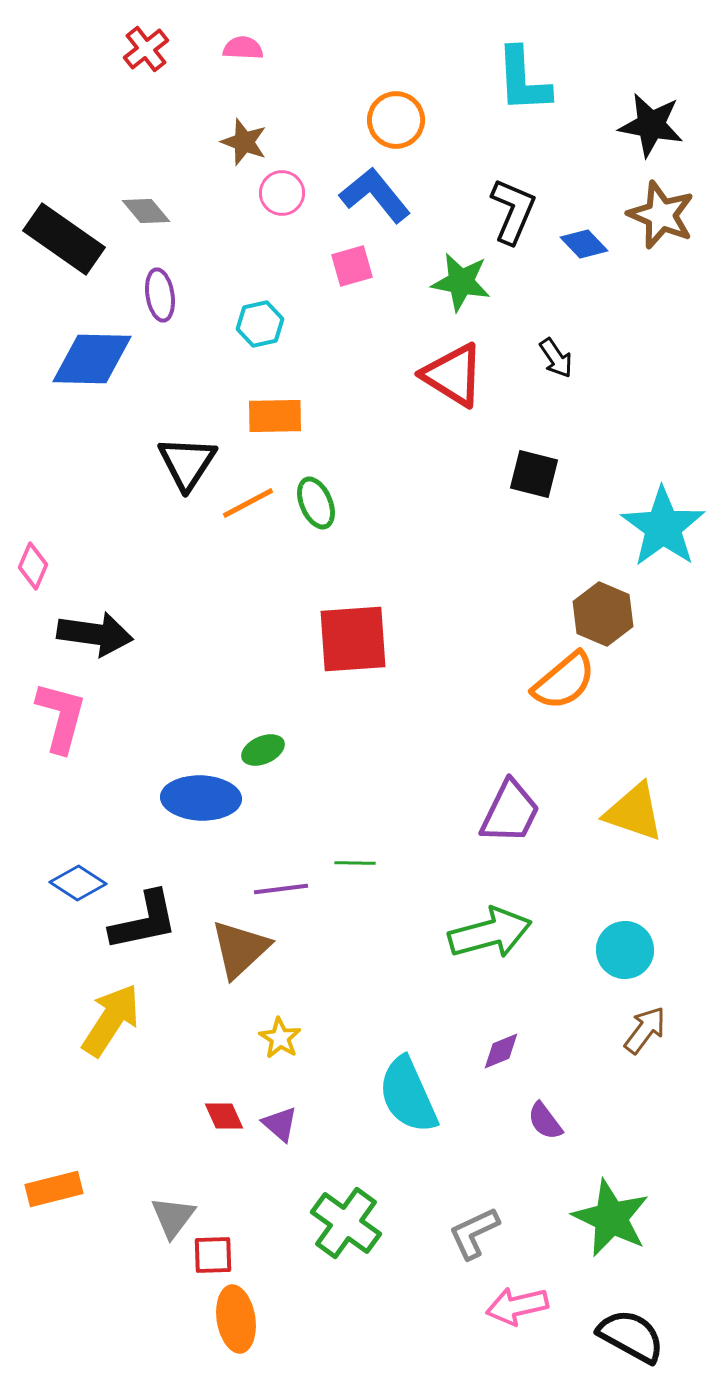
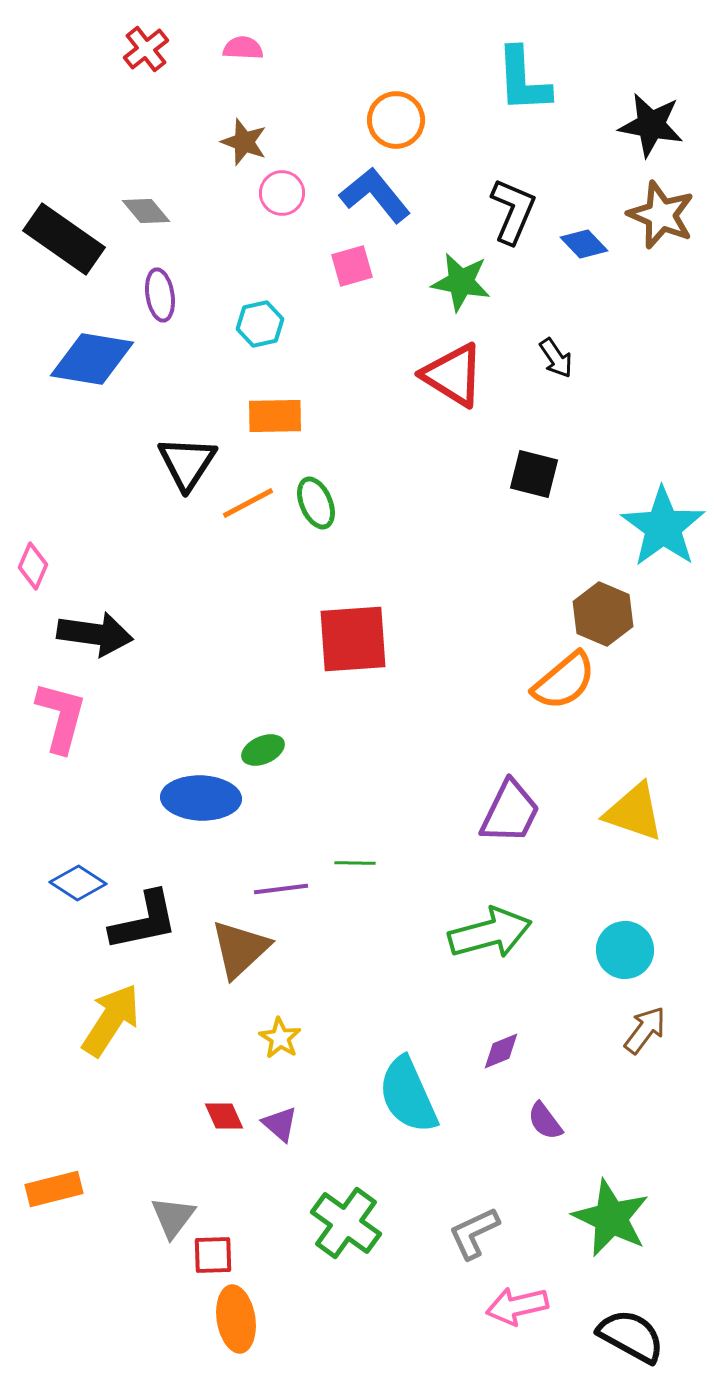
blue diamond at (92, 359): rotated 8 degrees clockwise
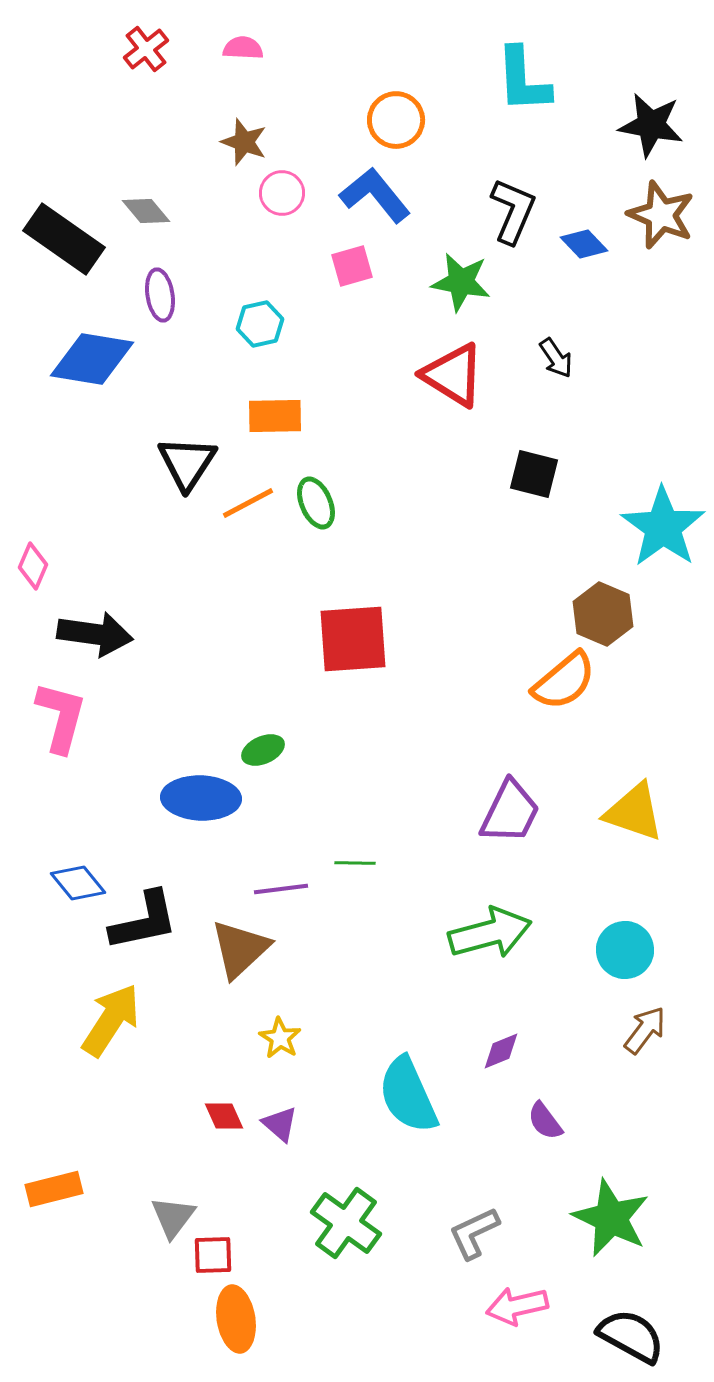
blue diamond at (78, 883): rotated 18 degrees clockwise
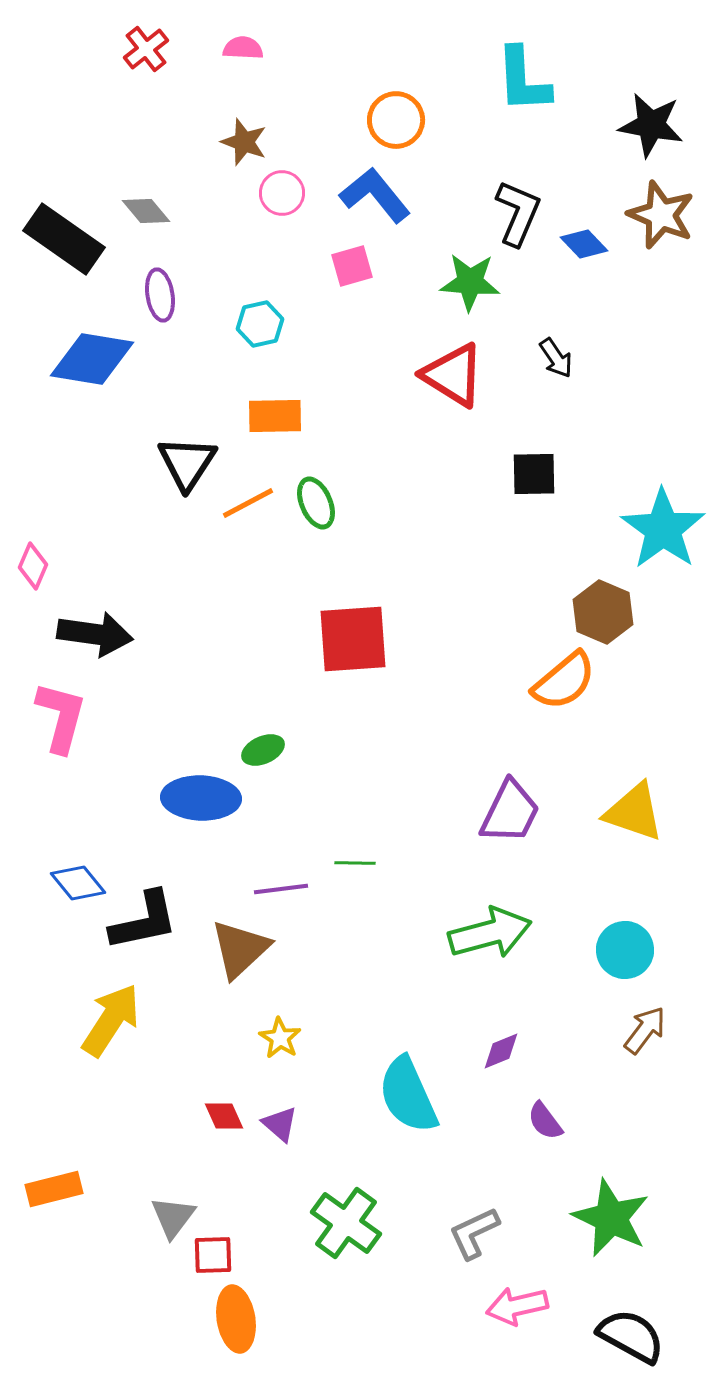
black L-shape at (513, 211): moved 5 px right, 2 px down
green star at (461, 282): moved 9 px right; rotated 6 degrees counterclockwise
black square at (534, 474): rotated 15 degrees counterclockwise
cyan star at (663, 527): moved 2 px down
brown hexagon at (603, 614): moved 2 px up
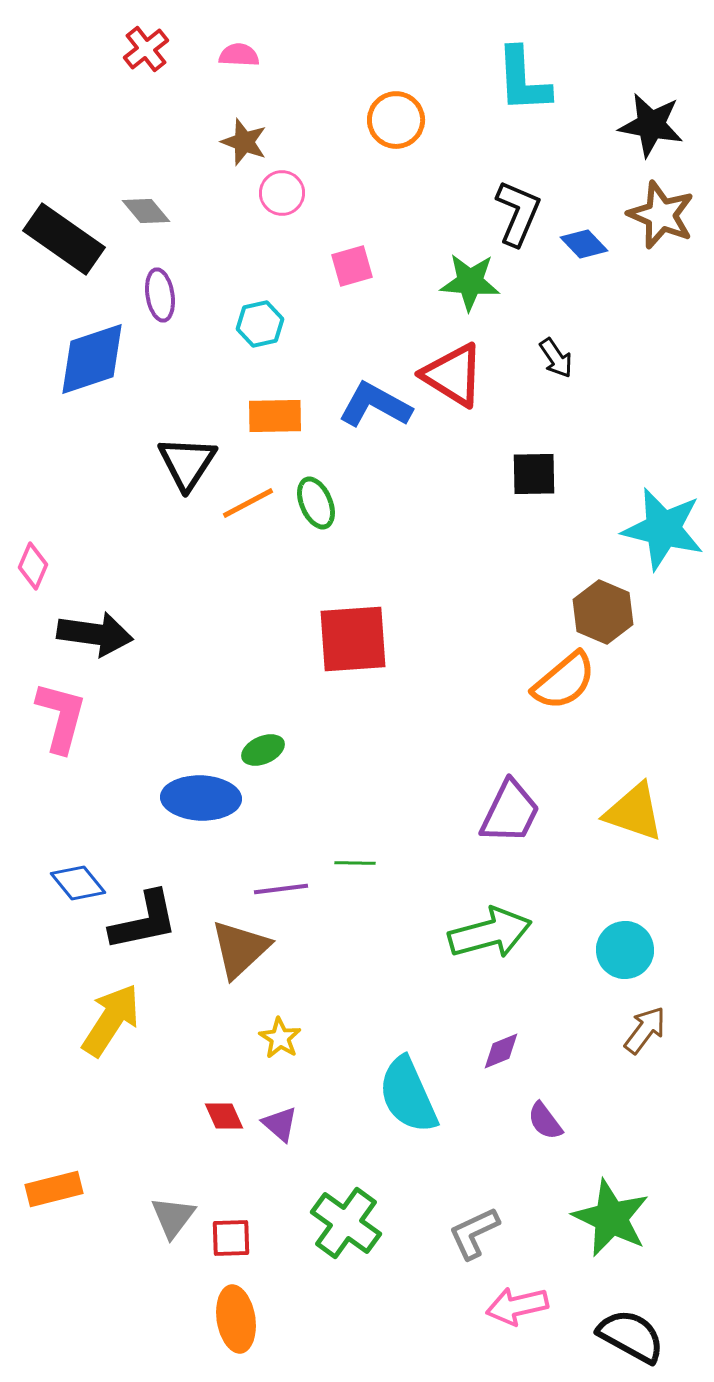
pink semicircle at (243, 48): moved 4 px left, 7 px down
blue L-shape at (375, 195): moved 210 px down; rotated 22 degrees counterclockwise
blue diamond at (92, 359): rotated 28 degrees counterclockwise
cyan star at (663, 529): rotated 22 degrees counterclockwise
red square at (213, 1255): moved 18 px right, 17 px up
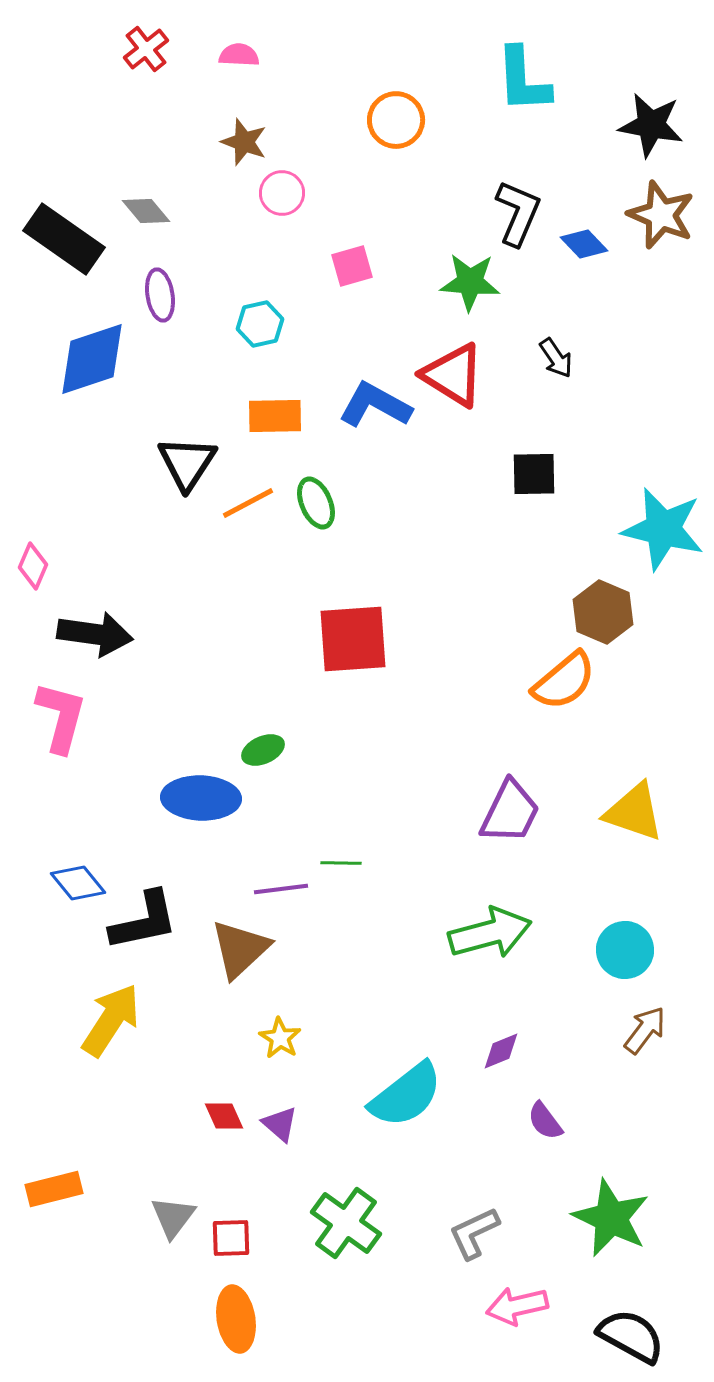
green line at (355, 863): moved 14 px left
cyan semicircle at (408, 1095): moved 2 px left; rotated 104 degrees counterclockwise
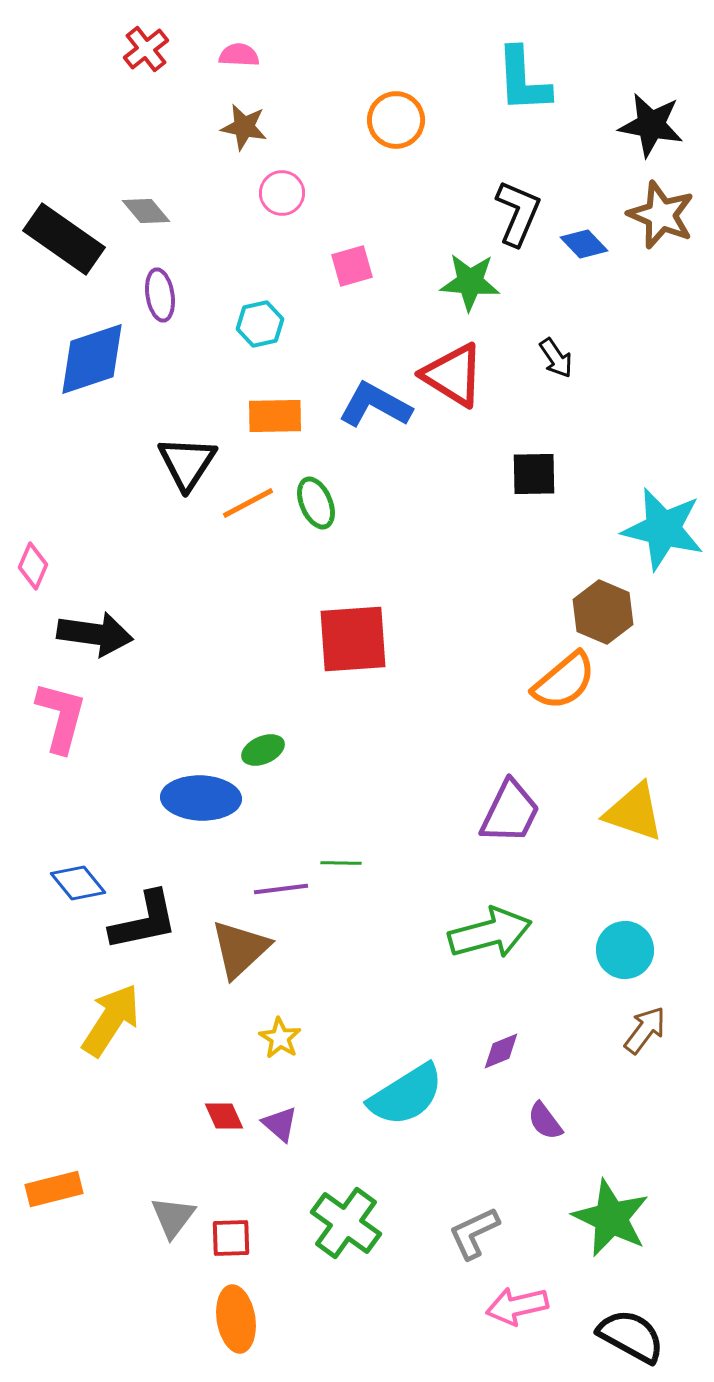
brown star at (244, 142): moved 15 px up; rotated 9 degrees counterclockwise
cyan semicircle at (406, 1095): rotated 6 degrees clockwise
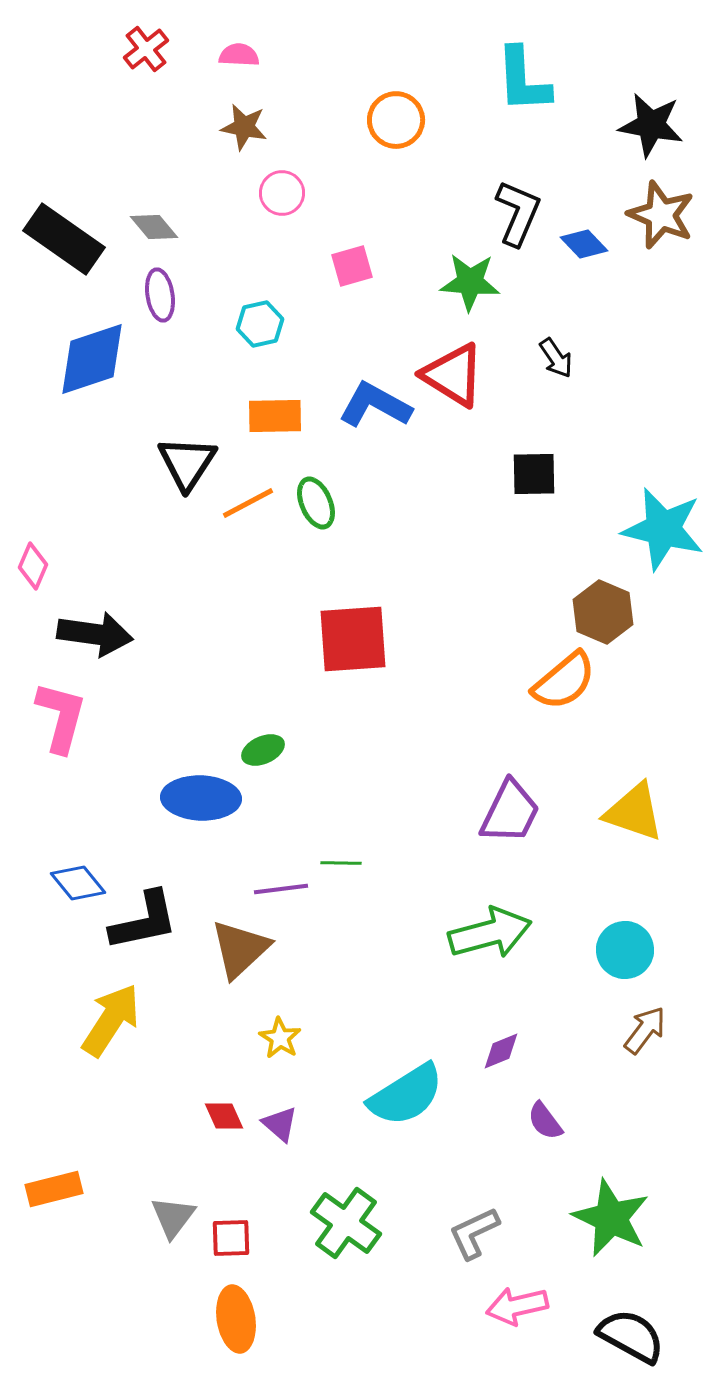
gray diamond at (146, 211): moved 8 px right, 16 px down
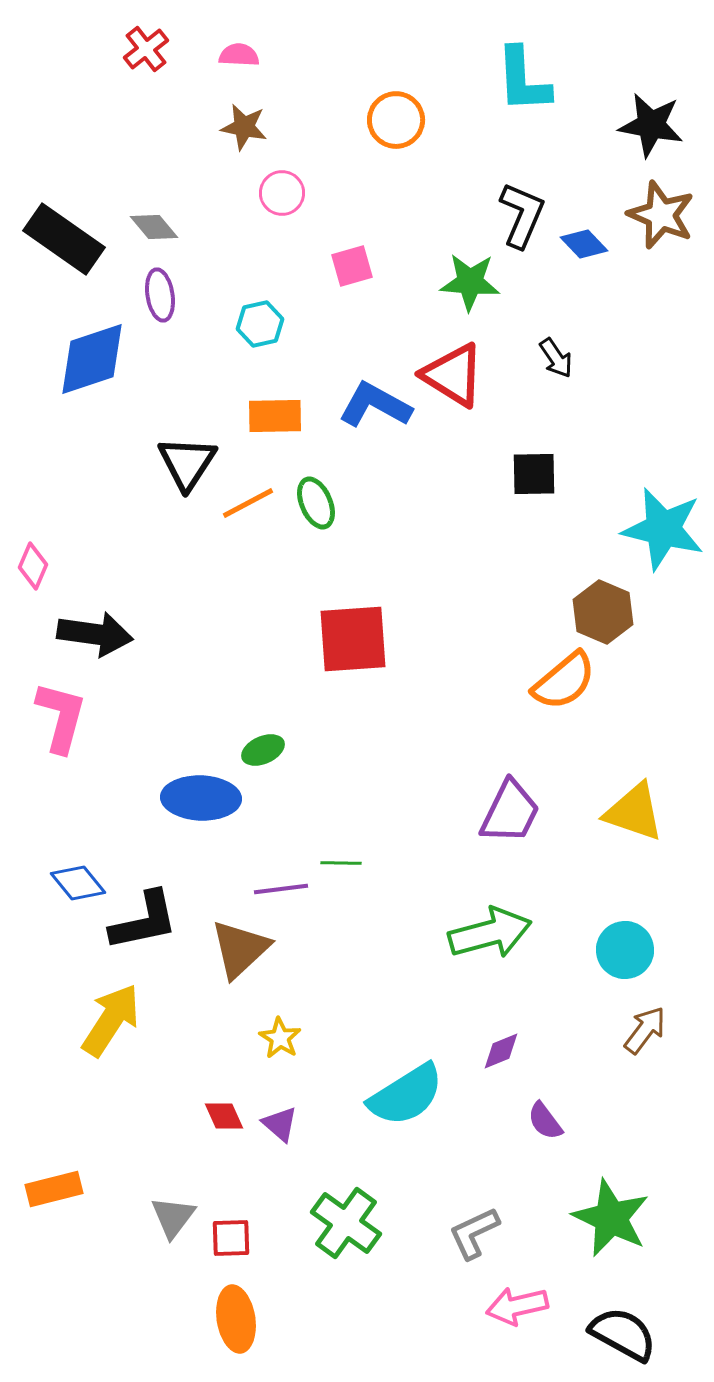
black L-shape at (518, 213): moved 4 px right, 2 px down
black semicircle at (631, 1336): moved 8 px left, 2 px up
